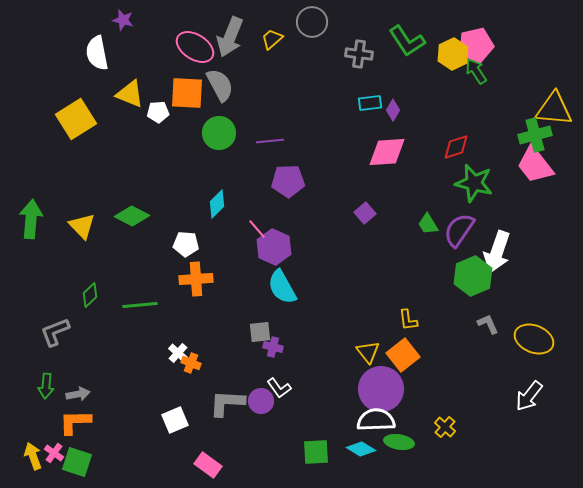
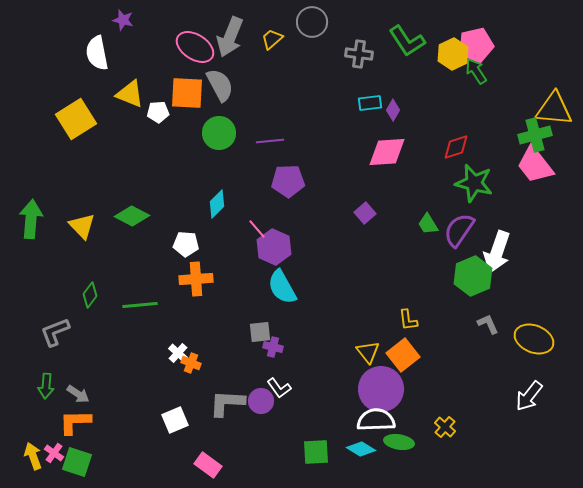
green diamond at (90, 295): rotated 10 degrees counterclockwise
gray arrow at (78, 394): rotated 45 degrees clockwise
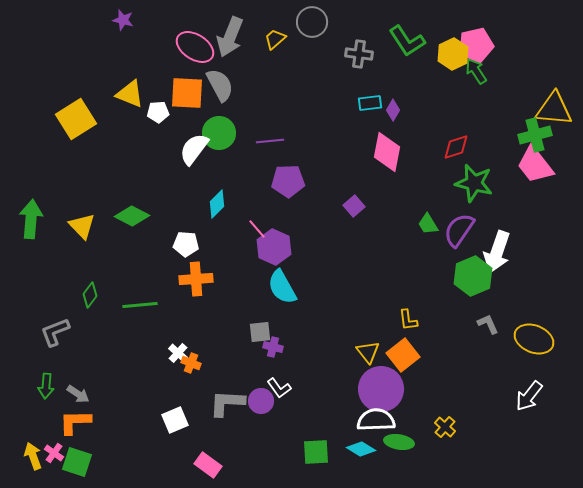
yellow trapezoid at (272, 39): moved 3 px right
white semicircle at (97, 53): moved 97 px right, 96 px down; rotated 48 degrees clockwise
pink diamond at (387, 152): rotated 75 degrees counterclockwise
purple square at (365, 213): moved 11 px left, 7 px up
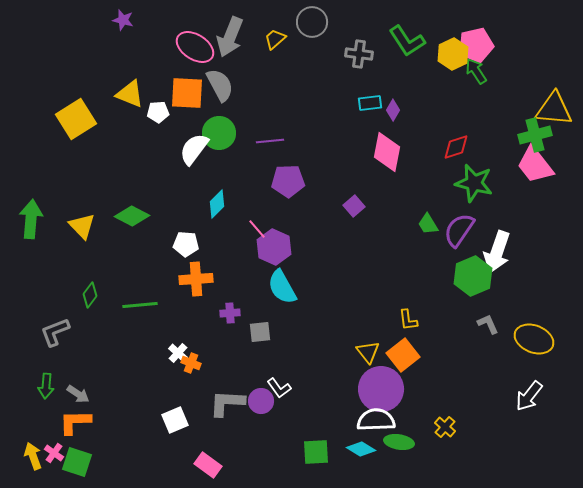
purple cross at (273, 347): moved 43 px left, 34 px up; rotated 18 degrees counterclockwise
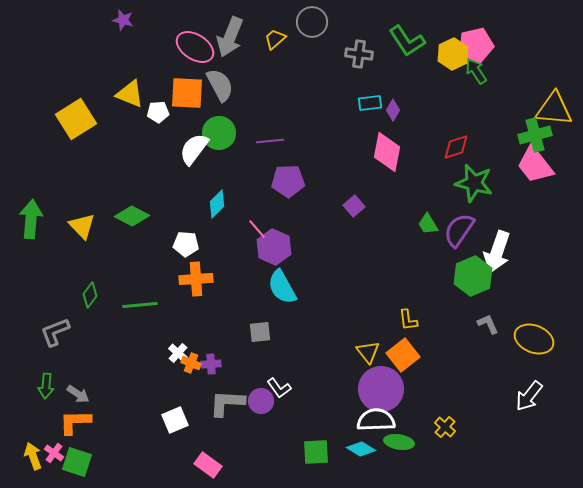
purple cross at (230, 313): moved 19 px left, 51 px down
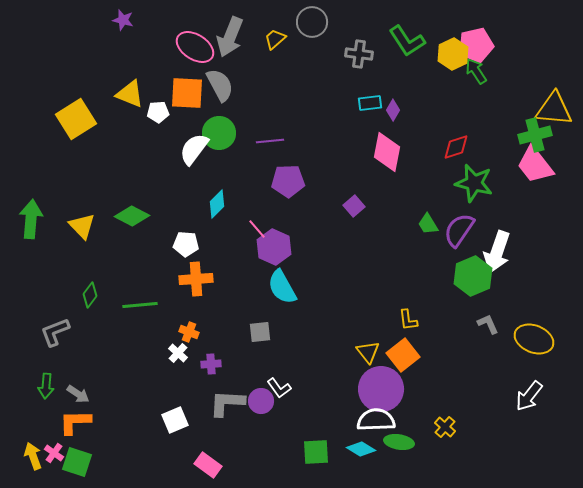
orange cross at (191, 363): moved 2 px left, 31 px up
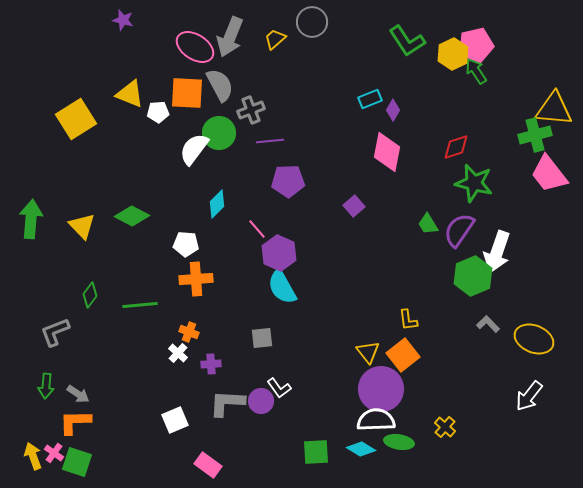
gray cross at (359, 54): moved 108 px left, 56 px down; rotated 28 degrees counterclockwise
cyan rectangle at (370, 103): moved 4 px up; rotated 15 degrees counterclockwise
pink trapezoid at (535, 165): moved 14 px right, 9 px down
purple hexagon at (274, 247): moved 5 px right, 6 px down
gray L-shape at (488, 324): rotated 20 degrees counterclockwise
gray square at (260, 332): moved 2 px right, 6 px down
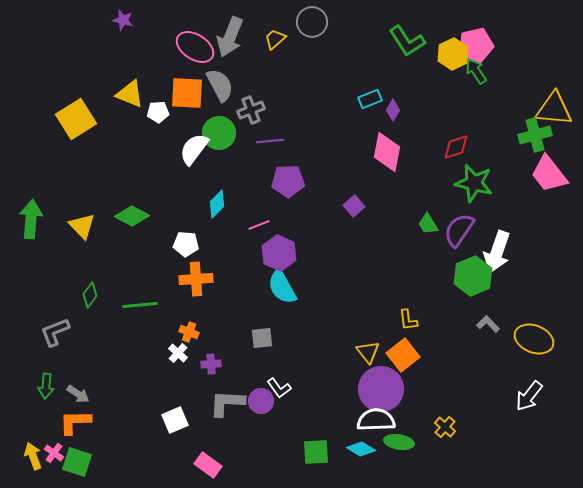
pink line at (257, 229): moved 2 px right, 4 px up; rotated 70 degrees counterclockwise
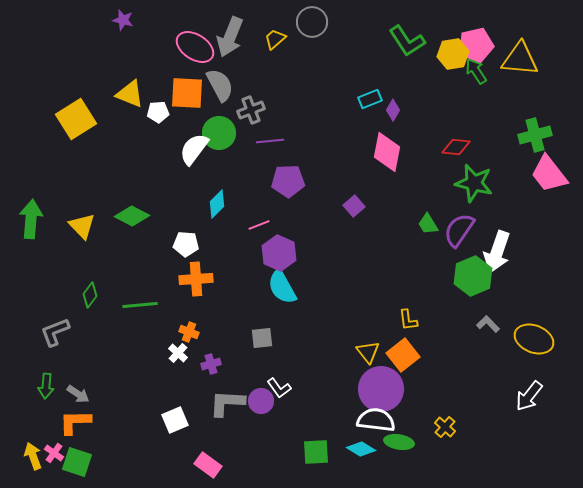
yellow hexagon at (453, 54): rotated 16 degrees clockwise
yellow triangle at (554, 109): moved 34 px left, 50 px up
red diamond at (456, 147): rotated 24 degrees clockwise
purple cross at (211, 364): rotated 12 degrees counterclockwise
white semicircle at (376, 420): rotated 9 degrees clockwise
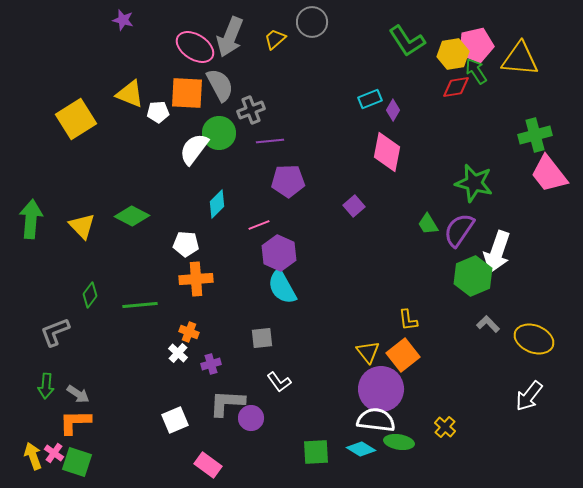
red diamond at (456, 147): moved 60 px up; rotated 16 degrees counterclockwise
white L-shape at (279, 388): moved 6 px up
purple circle at (261, 401): moved 10 px left, 17 px down
